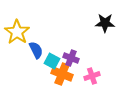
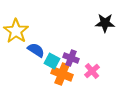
yellow star: moved 1 px left, 1 px up
blue semicircle: rotated 30 degrees counterclockwise
pink cross: moved 5 px up; rotated 21 degrees counterclockwise
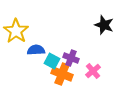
black star: moved 1 px left, 2 px down; rotated 18 degrees clockwise
blue semicircle: rotated 36 degrees counterclockwise
pink cross: moved 1 px right
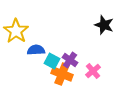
purple cross: moved 1 px left, 2 px down; rotated 14 degrees clockwise
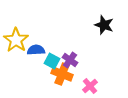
yellow star: moved 9 px down
pink cross: moved 3 px left, 15 px down
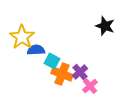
black star: moved 1 px right, 1 px down
yellow star: moved 6 px right, 3 px up
purple cross: moved 10 px right, 12 px down; rotated 14 degrees clockwise
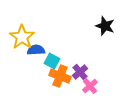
orange cross: moved 2 px left, 2 px down
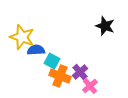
yellow star: rotated 15 degrees counterclockwise
